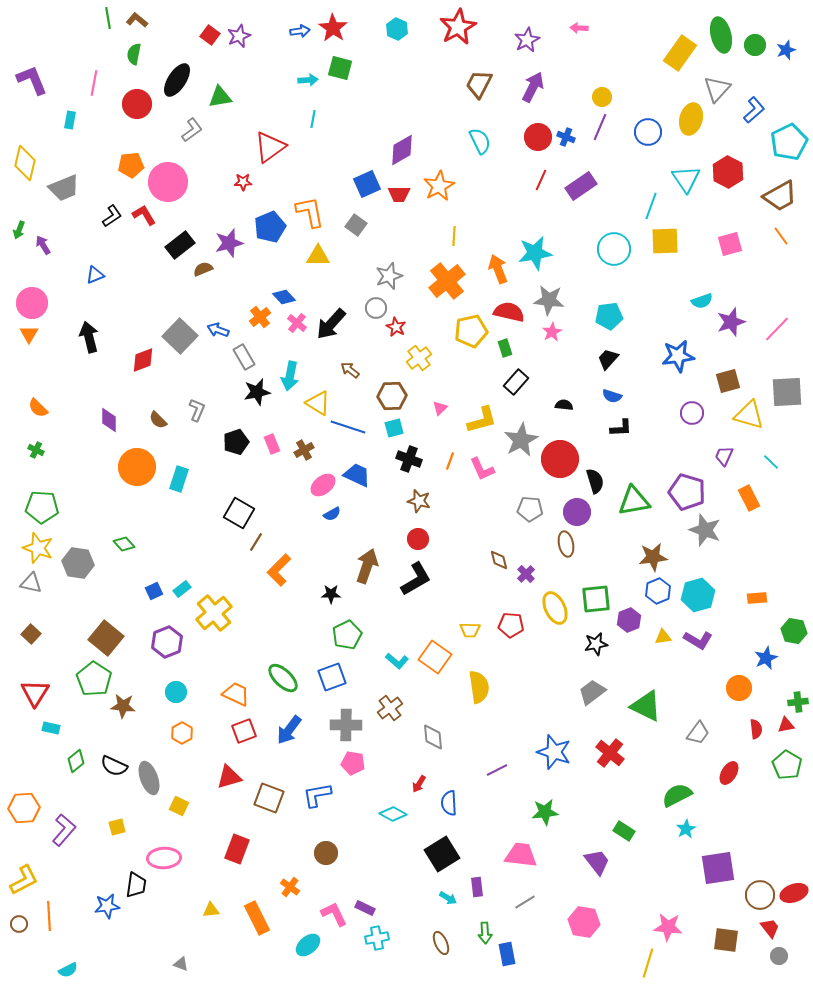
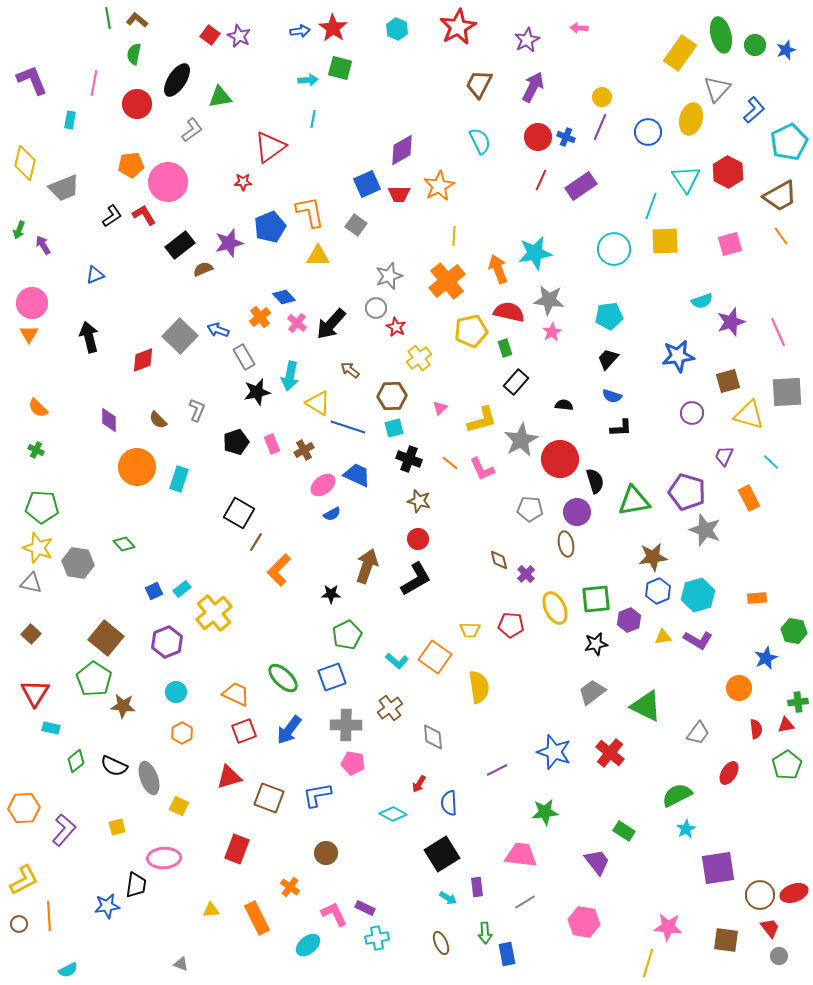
purple star at (239, 36): rotated 25 degrees counterclockwise
pink line at (777, 329): moved 1 px right, 3 px down; rotated 68 degrees counterclockwise
orange line at (450, 461): moved 2 px down; rotated 72 degrees counterclockwise
green pentagon at (787, 765): rotated 8 degrees clockwise
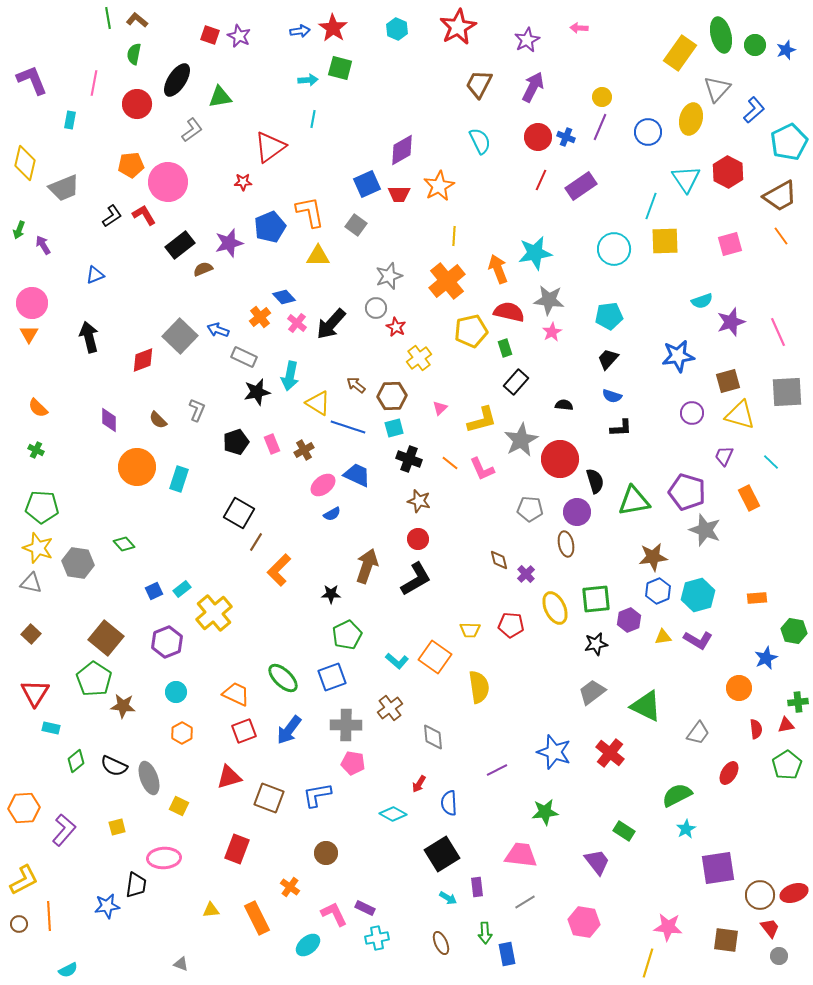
red square at (210, 35): rotated 18 degrees counterclockwise
gray rectangle at (244, 357): rotated 35 degrees counterclockwise
brown arrow at (350, 370): moved 6 px right, 15 px down
yellow triangle at (749, 415): moved 9 px left
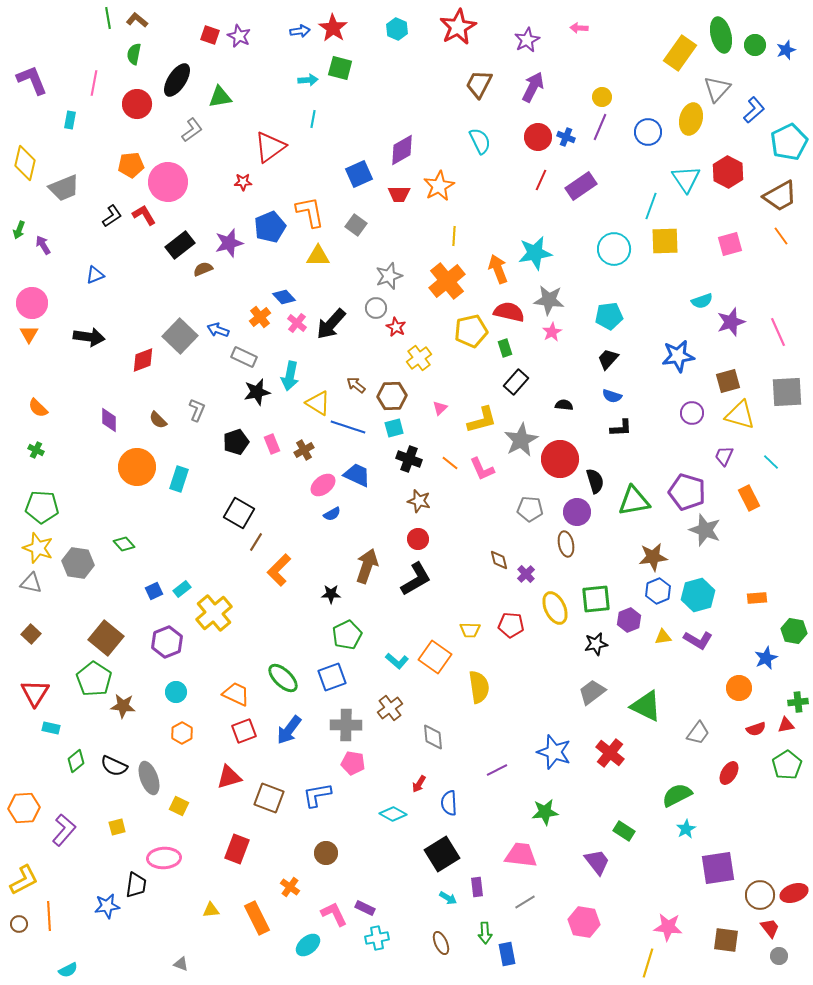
blue square at (367, 184): moved 8 px left, 10 px up
black arrow at (89, 337): rotated 112 degrees clockwise
red semicircle at (756, 729): rotated 78 degrees clockwise
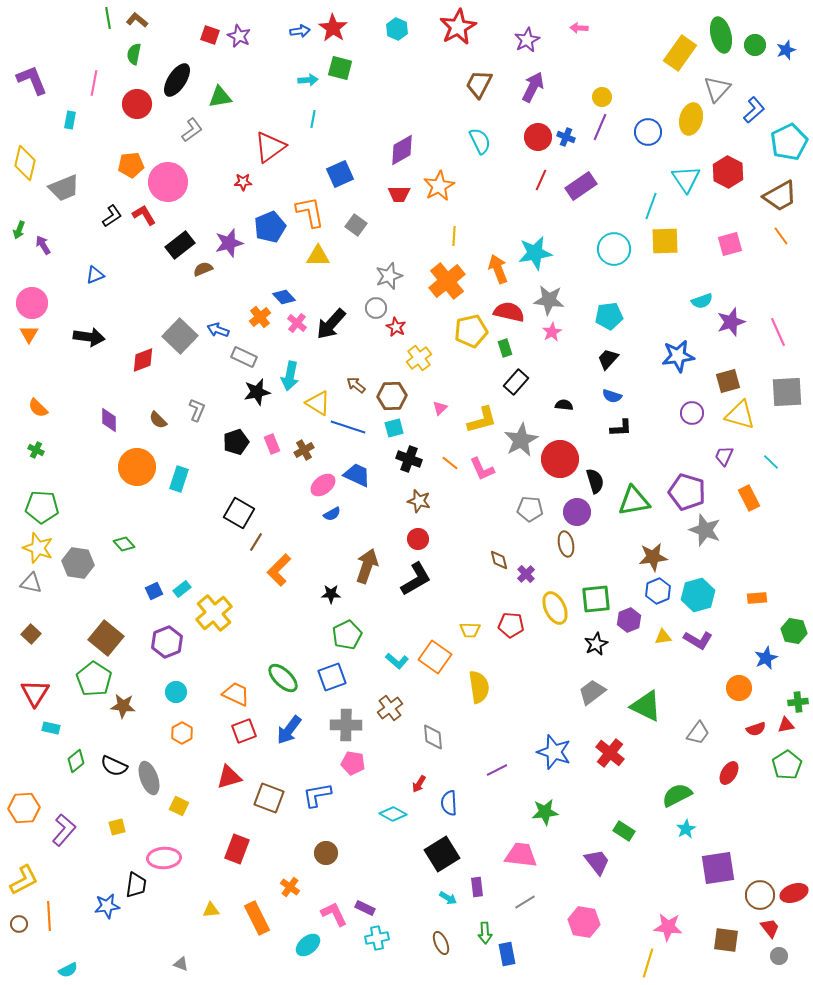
blue square at (359, 174): moved 19 px left
black star at (596, 644): rotated 15 degrees counterclockwise
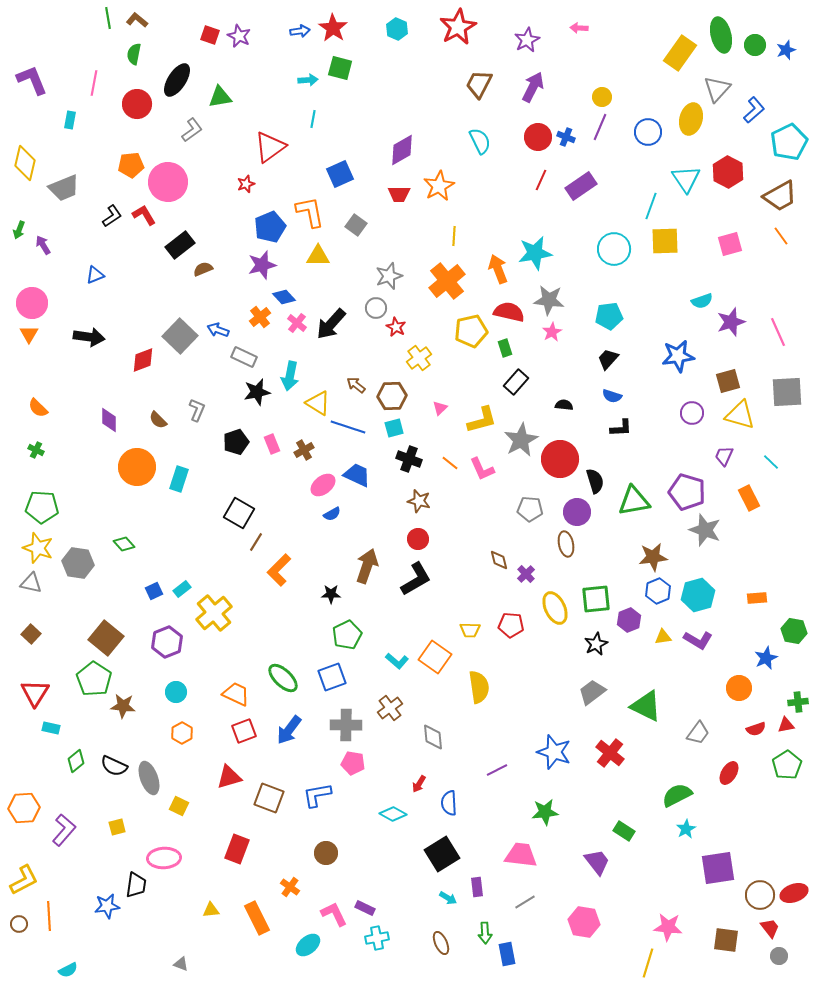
red star at (243, 182): moved 3 px right, 2 px down; rotated 18 degrees counterclockwise
purple star at (229, 243): moved 33 px right, 22 px down
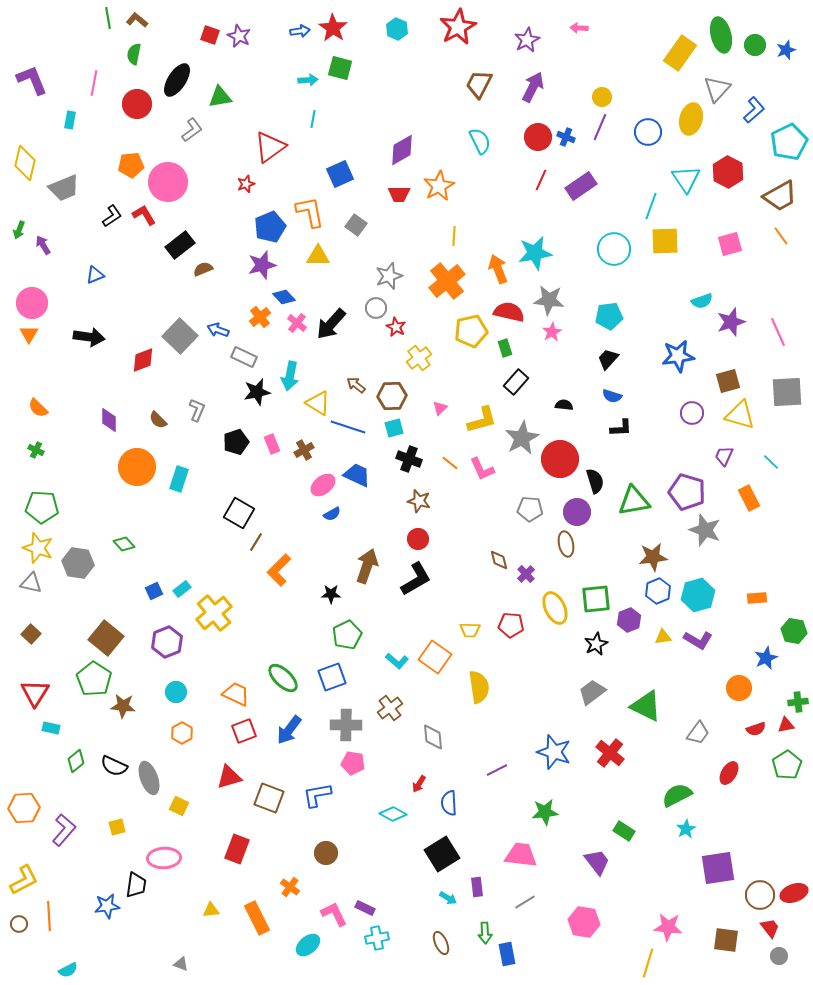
gray star at (521, 440): moved 1 px right, 2 px up
